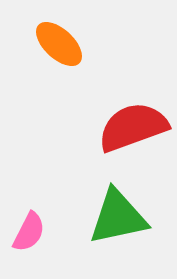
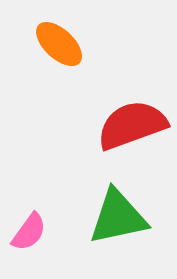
red semicircle: moved 1 px left, 2 px up
pink semicircle: rotated 9 degrees clockwise
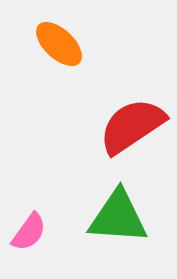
red semicircle: moved 1 px down; rotated 14 degrees counterclockwise
green triangle: rotated 16 degrees clockwise
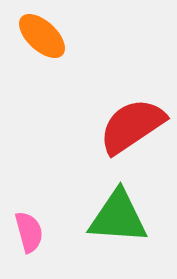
orange ellipse: moved 17 px left, 8 px up
pink semicircle: rotated 51 degrees counterclockwise
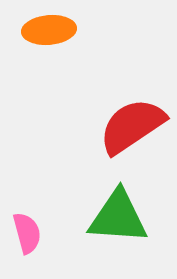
orange ellipse: moved 7 px right, 6 px up; rotated 48 degrees counterclockwise
pink semicircle: moved 2 px left, 1 px down
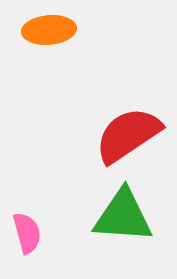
red semicircle: moved 4 px left, 9 px down
green triangle: moved 5 px right, 1 px up
